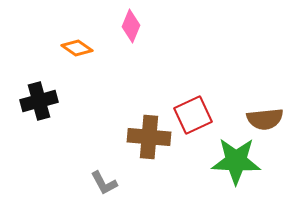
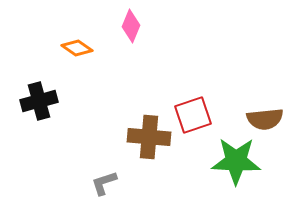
red square: rotated 6 degrees clockwise
gray L-shape: rotated 100 degrees clockwise
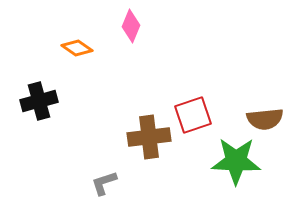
brown cross: rotated 12 degrees counterclockwise
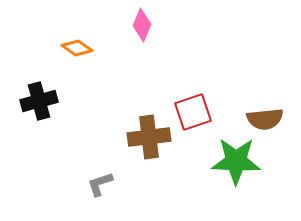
pink diamond: moved 11 px right, 1 px up
red square: moved 3 px up
gray L-shape: moved 4 px left, 1 px down
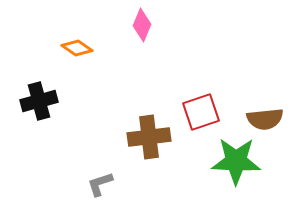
red square: moved 8 px right
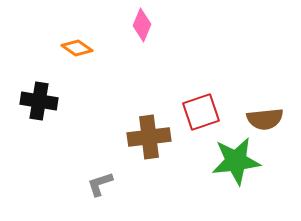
black cross: rotated 24 degrees clockwise
green star: rotated 9 degrees counterclockwise
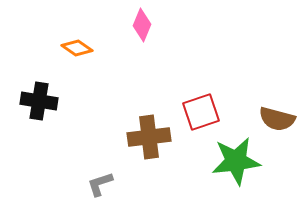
brown semicircle: moved 12 px right; rotated 21 degrees clockwise
